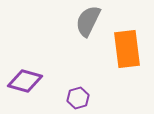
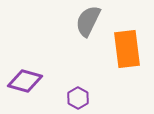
purple hexagon: rotated 15 degrees counterclockwise
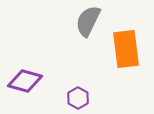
orange rectangle: moved 1 px left
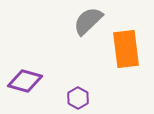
gray semicircle: rotated 20 degrees clockwise
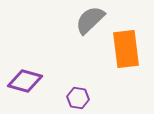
gray semicircle: moved 2 px right, 1 px up
purple hexagon: rotated 20 degrees counterclockwise
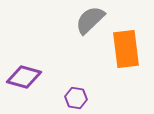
purple diamond: moved 1 px left, 4 px up
purple hexagon: moved 2 px left
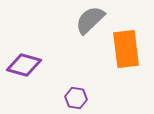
purple diamond: moved 12 px up
